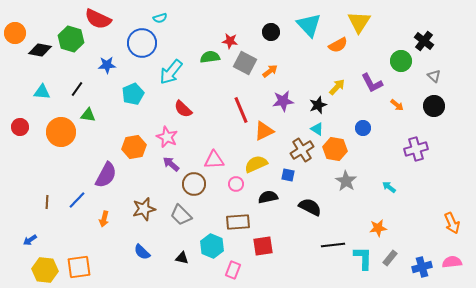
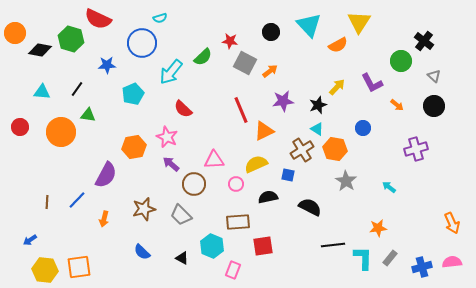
green semicircle at (210, 57): moved 7 px left; rotated 144 degrees clockwise
black triangle at (182, 258): rotated 16 degrees clockwise
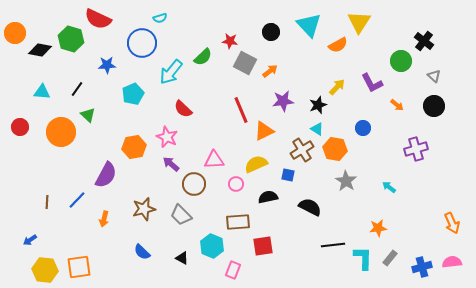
green triangle at (88, 115): rotated 35 degrees clockwise
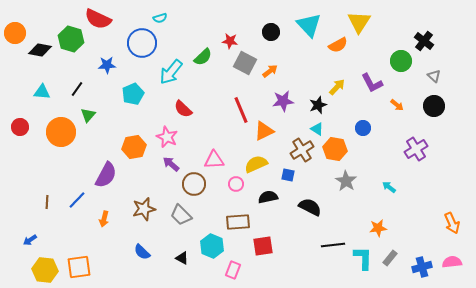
green triangle at (88, 115): rotated 28 degrees clockwise
purple cross at (416, 149): rotated 15 degrees counterclockwise
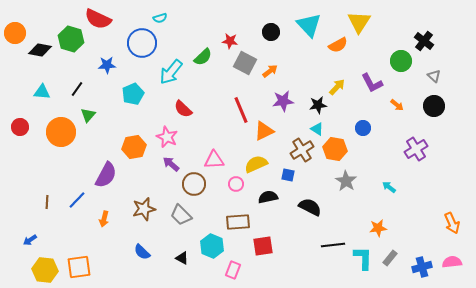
black star at (318, 105): rotated 12 degrees clockwise
